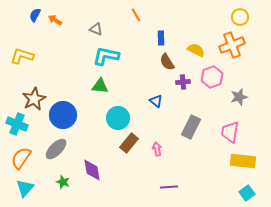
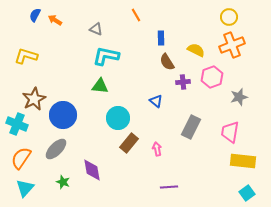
yellow circle: moved 11 px left
yellow L-shape: moved 4 px right
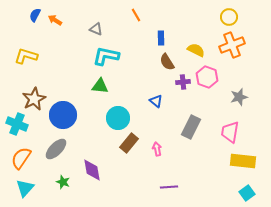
pink hexagon: moved 5 px left; rotated 20 degrees counterclockwise
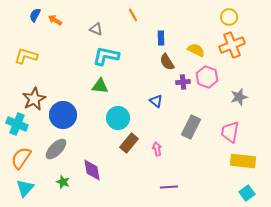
orange line: moved 3 px left
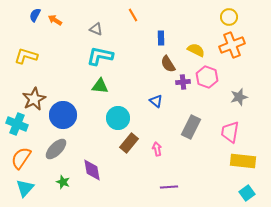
cyan L-shape: moved 6 px left
brown semicircle: moved 1 px right, 2 px down
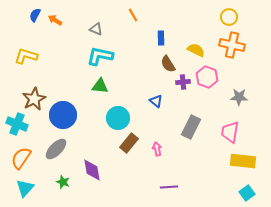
orange cross: rotated 35 degrees clockwise
gray star: rotated 18 degrees clockwise
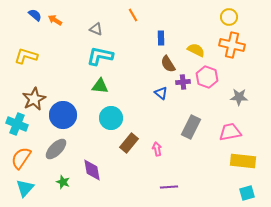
blue semicircle: rotated 104 degrees clockwise
blue triangle: moved 5 px right, 8 px up
cyan circle: moved 7 px left
pink trapezoid: rotated 70 degrees clockwise
cyan square: rotated 21 degrees clockwise
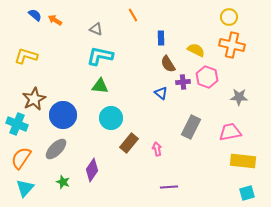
purple diamond: rotated 45 degrees clockwise
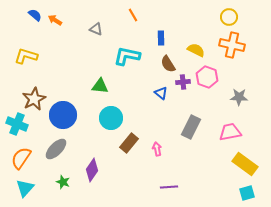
cyan L-shape: moved 27 px right
yellow rectangle: moved 2 px right, 3 px down; rotated 30 degrees clockwise
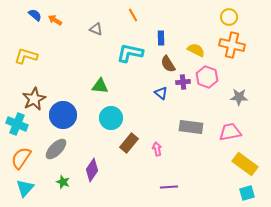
cyan L-shape: moved 3 px right, 3 px up
gray rectangle: rotated 70 degrees clockwise
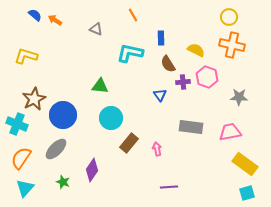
blue triangle: moved 1 px left, 2 px down; rotated 16 degrees clockwise
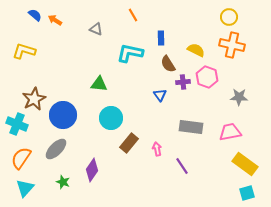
yellow L-shape: moved 2 px left, 5 px up
green triangle: moved 1 px left, 2 px up
purple line: moved 13 px right, 21 px up; rotated 60 degrees clockwise
